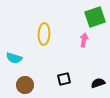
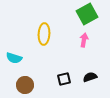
green square: moved 8 px left, 3 px up; rotated 10 degrees counterclockwise
black semicircle: moved 8 px left, 6 px up
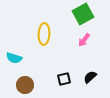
green square: moved 4 px left
pink arrow: rotated 152 degrees counterclockwise
black semicircle: rotated 24 degrees counterclockwise
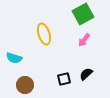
yellow ellipse: rotated 20 degrees counterclockwise
black semicircle: moved 4 px left, 3 px up
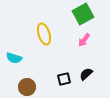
brown circle: moved 2 px right, 2 px down
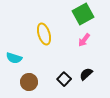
black square: rotated 32 degrees counterclockwise
brown circle: moved 2 px right, 5 px up
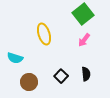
green square: rotated 10 degrees counterclockwise
cyan semicircle: moved 1 px right
black semicircle: rotated 128 degrees clockwise
black square: moved 3 px left, 3 px up
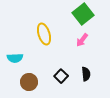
pink arrow: moved 2 px left
cyan semicircle: rotated 21 degrees counterclockwise
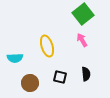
yellow ellipse: moved 3 px right, 12 px down
pink arrow: rotated 112 degrees clockwise
black square: moved 1 px left, 1 px down; rotated 32 degrees counterclockwise
brown circle: moved 1 px right, 1 px down
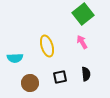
pink arrow: moved 2 px down
black square: rotated 24 degrees counterclockwise
